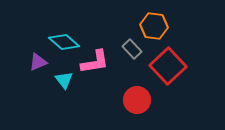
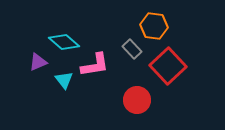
pink L-shape: moved 3 px down
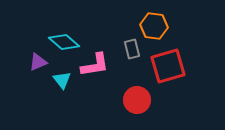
gray rectangle: rotated 30 degrees clockwise
red square: rotated 27 degrees clockwise
cyan triangle: moved 2 px left
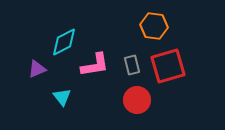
cyan diamond: rotated 68 degrees counterclockwise
gray rectangle: moved 16 px down
purple triangle: moved 1 px left, 7 px down
cyan triangle: moved 17 px down
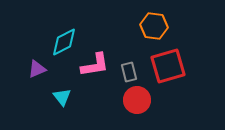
gray rectangle: moved 3 px left, 7 px down
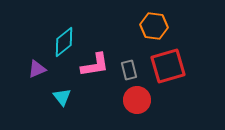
cyan diamond: rotated 12 degrees counterclockwise
gray rectangle: moved 2 px up
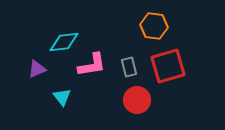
cyan diamond: rotated 32 degrees clockwise
pink L-shape: moved 3 px left
gray rectangle: moved 3 px up
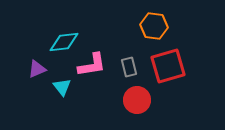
cyan triangle: moved 10 px up
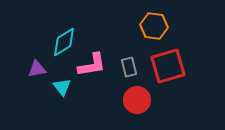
cyan diamond: rotated 24 degrees counterclockwise
purple triangle: rotated 12 degrees clockwise
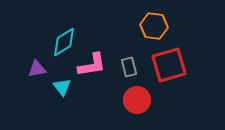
red square: moved 1 px right, 1 px up
